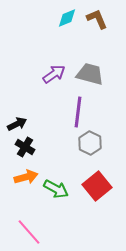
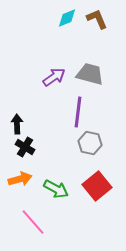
purple arrow: moved 3 px down
black arrow: rotated 66 degrees counterclockwise
gray hexagon: rotated 15 degrees counterclockwise
orange arrow: moved 6 px left, 2 px down
pink line: moved 4 px right, 10 px up
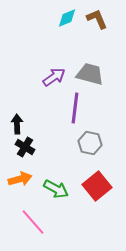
purple line: moved 3 px left, 4 px up
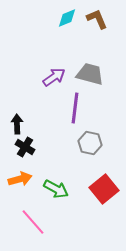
red square: moved 7 px right, 3 px down
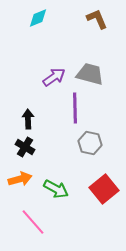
cyan diamond: moved 29 px left
purple line: rotated 8 degrees counterclockwise
black arrow: moved 11 px right, 5 px up
